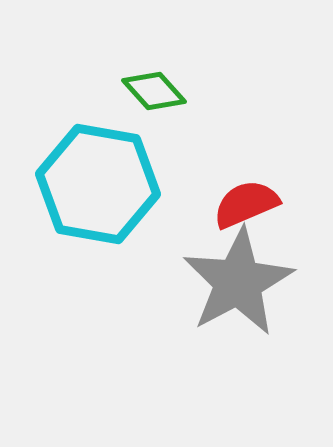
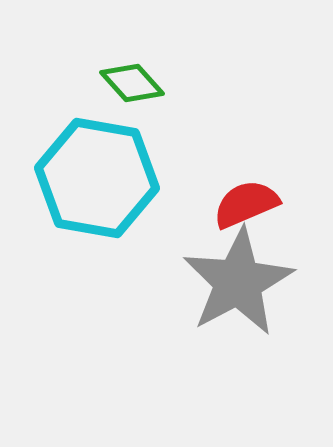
green diamond: moved 22 px left, 8 px up
cyan hexagon: moved 1 px left, 6 px up
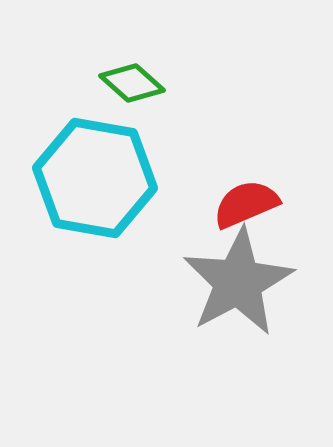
green diamond: rotated 6 degrees counterclockwise
cyan hexagon: moved 2 px left
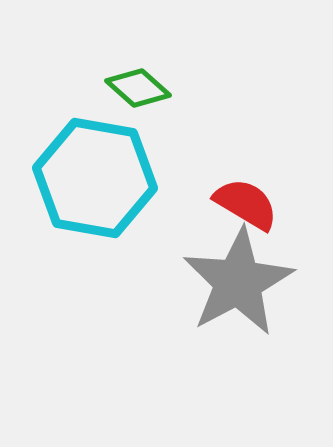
green diamond: moved 6 px right, 5 px down
red semicircle: rotated 54 degrees clockwise
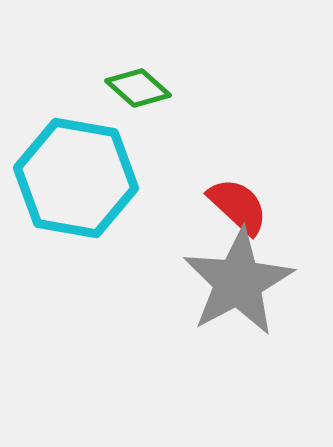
cyan hexagon: moved 19 px left
red semicircle: moved 8 px left, 2 px down; rotated 12 degrees clockwise
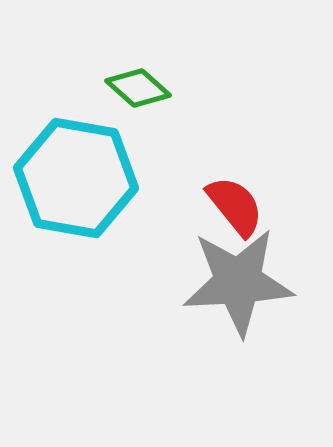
red semicircle: moved 3 px left; rotated 8 degrees clockwise
gray star: rotated 25 degrees clockwise
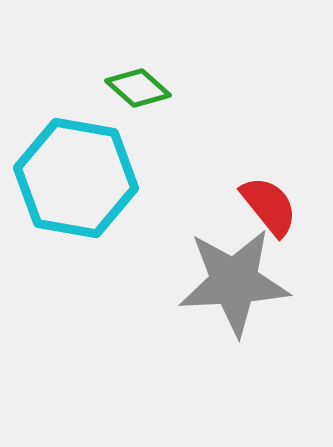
red semicircle: moved 34 px right
gray star: moved 4 px left
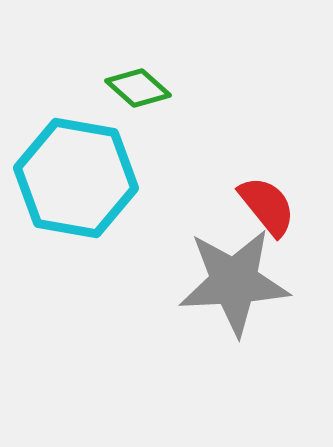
red semicircle: moved 2 px left
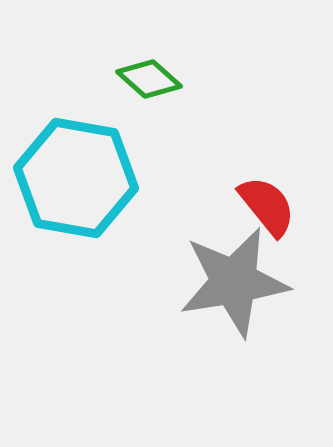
green diamond: moved 11 px right, 9 px up
gray star: rotated 6 degrees counterclockwise
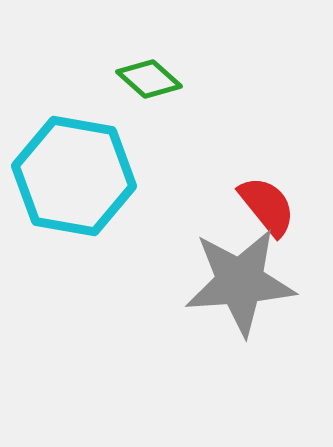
cyan hexagon: moved 2 px left, 2 px up
gray star: moved 6 px right; rotated 5 degrees clockwise
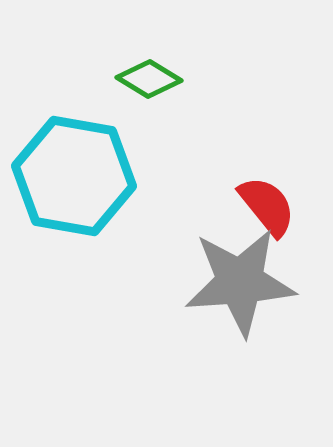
green diamond: rotated 10 degrees counterclockwise
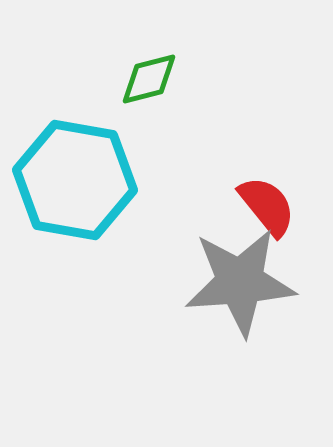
green diamond: rotated 46 degrees counterclockwise
cyan hexagon: moved 1 px right, 4 px down
